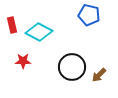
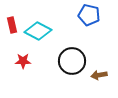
cyan diamond: moved 1 px left, 1 px up
black circle: moved 6 px up
brown arrow: rotated 35 degrees clockwise
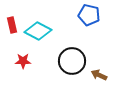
brown arrow: rotated 35 degrees clockwise
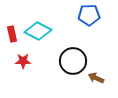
blue pentagon: rotated 15 degrees counterclockwise
red rectangle: moved 9 px down
black circle: moved 1 px right
brown arrow: moved 3 px left, 3 px down
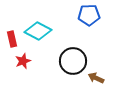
red rectangle: moved 5 px down
red star: rotated 21 degrees counterclockwise
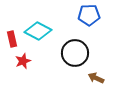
black circle: moved 2 px right, 8 px up
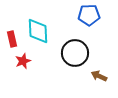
cyan diamond: rotated 60 degrees clockwise
brown arrow: moved 3 px right, 2 px up
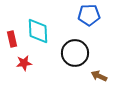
red star: moved 1 px right, 2 px down; rotated 14 degrees clockwise
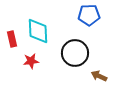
red star: moved 7 px right, 2 px up
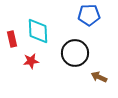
brown arrow: moved 1 px down
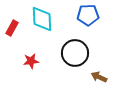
blue pentagon: moved 1 px left
cyan diamond: moved 4 px right, 12 px up
red rectangle: moved 11 px up; rotated 42 degrees clockwise
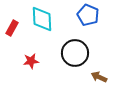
blue pentagon: rotated 25 degrees clockwise
